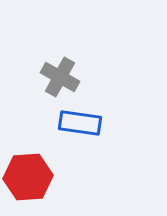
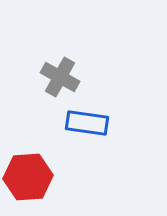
blue rectangle: moved 7 px right
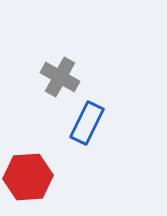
blue rectangle: rotated 72 degrees counterclockwise
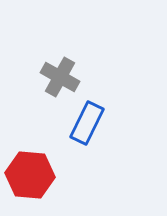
red hexagon: moved 2 px right, 2 px up; rotated 9 degrees clockwise
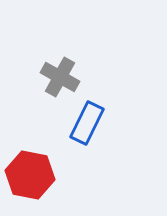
red hexagon: rotated 6 degrees clockwise
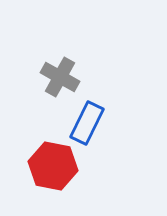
red hexagon: moved 23 px right, 9 px up
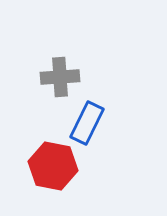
gray cross: rotated 33 degrees counterclockwise
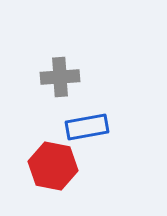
blue rectangle: moved 4 px down; rotated 54 degrees clockwise
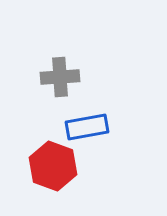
red hexagon: rotated 9 degrees clockwise
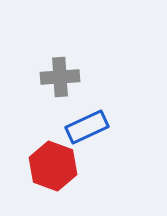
blue rectangle: rotated 15 degrees counterclockwise
